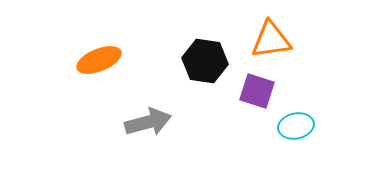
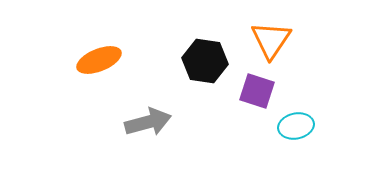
orange triangle: rotated 48 degrees counterclockwise
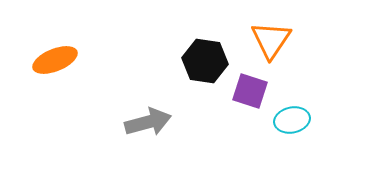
orange ellipse: moved 44 px left
purple square: moved 7 px left
cyan ellipse: moved 4 px left, 6 px up
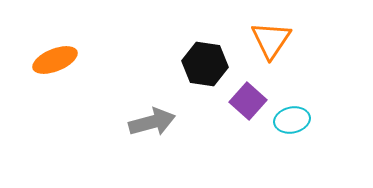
black hexagon: moved 3 px down
purple square: moved 2 px left, 10 px down; rotated 24 degrees clockwise
gray arrow: moved 4 px right
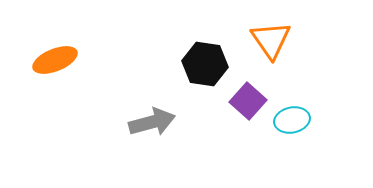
orange triangle: rotated 9 degrees counterclockwise
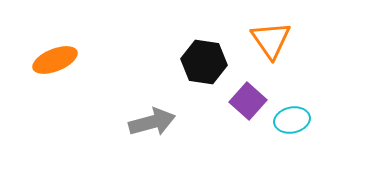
black hexagon: moved 1 px left, 2 px up
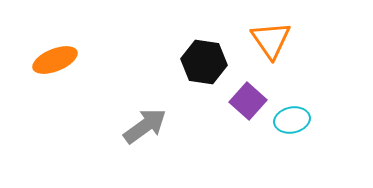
gray arrow: moved 7 px left, 4 px down; rotated 21 degrees counterclockwise
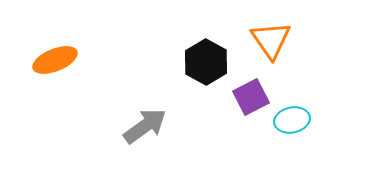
black hexagon: moved 2 px right; rotated 21 degrees clockwise
purple square: moved 3 px right, 4 px up; rotated 21 degrees clockwise
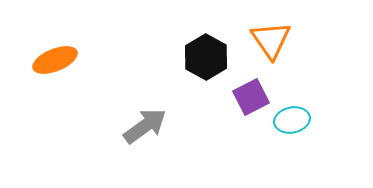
black hexagon: moved 5 px up
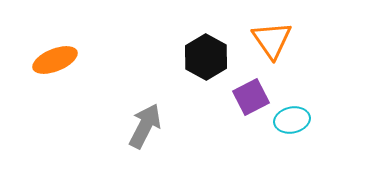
orange triangle: moved 1 px right
gray arrow: rotated 27 degrees counterclockwise
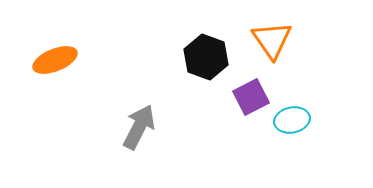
black hexagon: rotated 9 degrees counterclockwise
gray arrow: moved 6 px left, 1 px down
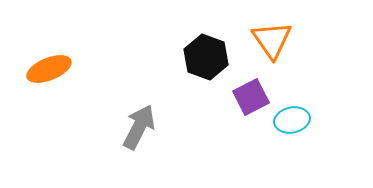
orange ellipse: moved 6 px left, 9 px down
